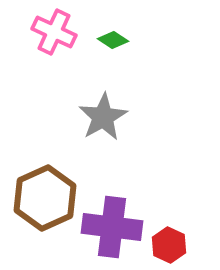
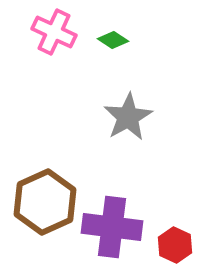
gray star: moved 25 px right
brown hexagon: moved 4 px down
red hexagon: moved 6 px right
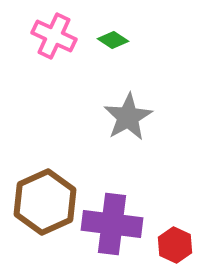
pink cross: moved 4 px down
purple cross: moved 3 px up
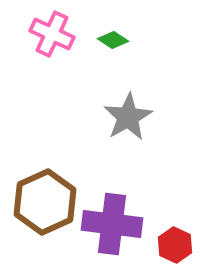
pink cross: moved 2 px left, 2 px up
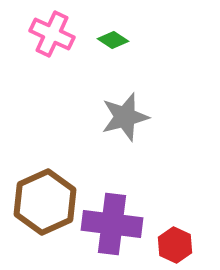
gray star: moved 3 px left; rotated 15 degrees clockwise
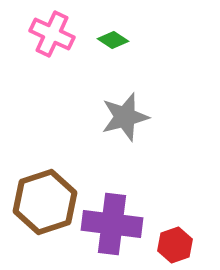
brown hexagon: rotated 6 degrees clockwise
red hexagon: rotated 16 degrees clockwise
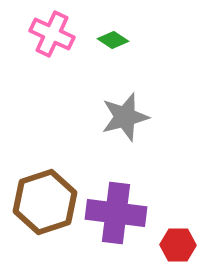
purple cross: moved 4 px right, 11 px up
red hexagon: moved 3 px right; rotated 20 degrees clockwise
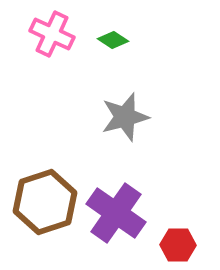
purple cross: rotated 28 degrees clockwise
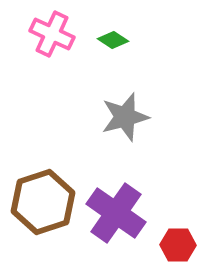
brown hexagon: moved 2 px left
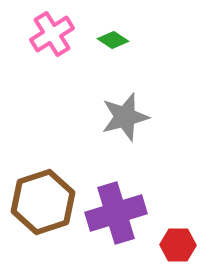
pink cross: rotated 33 degrees clockwise
purple cross: rotated 38 degrees clockwise
